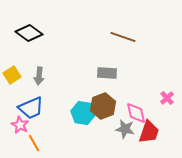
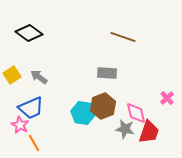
gray arrow: moved 1 px down; rotated 120 degrees clockwise
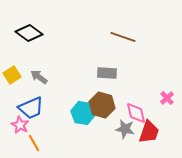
brown hexagon: moved 1 px left, 1 px up; rotated 25 degrees counterclockwise
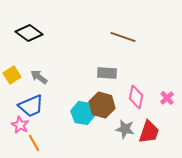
blue trapezoid: moved 2 px up
pink diamond: moved 16 px up; rotated 25 degrees clockwise
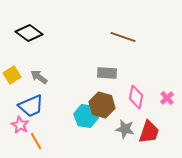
cyan hexagon: moved 3 px right, 3 px down
orange line: moved 2 px right, 2 px up
